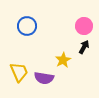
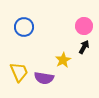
blue circle: moved 3 px left, 1 px down
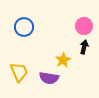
black arrow: rotated 16 degrees counterclockwise
purple semicircle: moved 5 px right
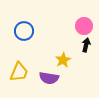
blue circle: moved 4 px down
black arrow: moved 2 px right, 2 px up
yellow trapezoid: rotated 45 degrees clockwise
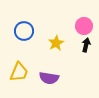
yellow star: moved 7 px left, 17 px up
